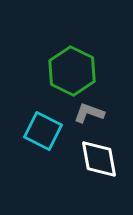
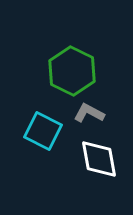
gray L-shape: rotated 8 degrees clockwise
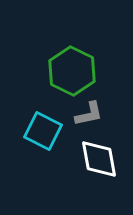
gray L-shape: moved 1 px down; rotated 140 degrees clockwise
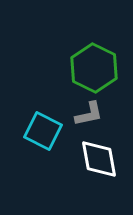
green hexagon: moved 22 px right, 3 px up
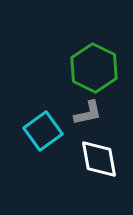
gray L-shape: moved 1 px left, 1 px up
cyan square: rotated 27 degrees clockwise
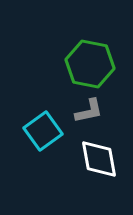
green hexagon: moved 4 px left, 4 px up; rotated 15 degrees counterclockwise
gray L-shape: moved 1 px right, 2 px up
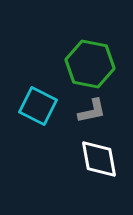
gray L-shape: moved 3 px right
cyan square: moved 5 px left, 25 px up; rotated 27 degrees counterclockwise
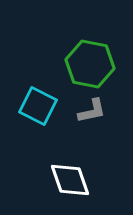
white diamond: moved 29 px left, 21 px down; rotated 9 degrees counterclockwise
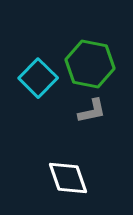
cyan square: moved 28 px up; rotated 18 degrees clockwise
white diamond: moved 2 px left, 2 px up
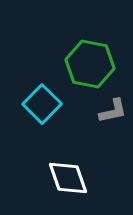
cyan square: moved 4 px right, 26 px down
gray L-shape: moved 21 px right
